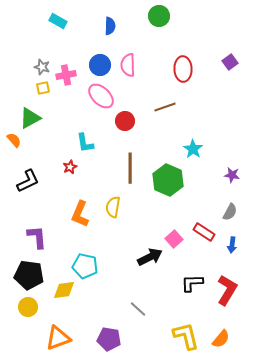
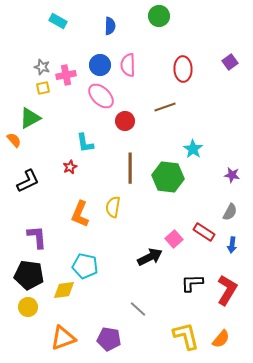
green hexagon at (168, 180): moved 3 px up; rotated 16 degrees counterclockwise
orange triangle at (58, 338): moved 5 px right
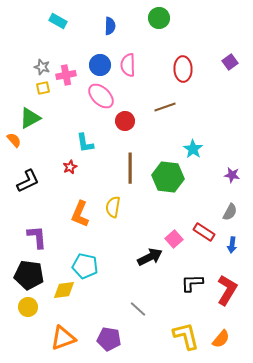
green circle at (159, 16): moved 2 px down
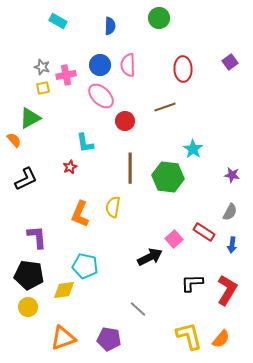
black L-shape at (28, 181): moved 2 px left, 2 px up
yellow L-shape at (186, 336): moved 3 px right
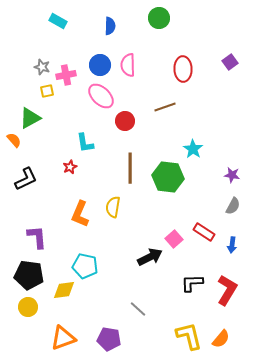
yellow square at (43, 88): moved 4 px right, 3 px down
gray semicircle at (230, 212): moved 3 px right, 6 px up
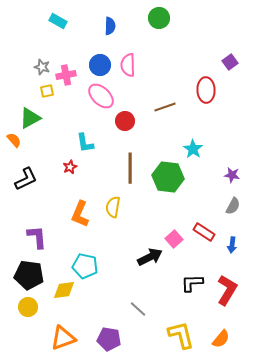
red ellipse at (183, 69): moved 23 px right, 21 px down
yellow L-shape at (189, 336): moved 8 px left, 1 px up
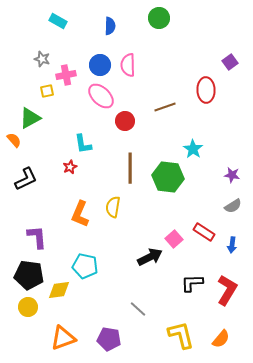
gray star at (42, 67): moved 8 px up
cyan L-shape at (85, 143): moved 2 px left, 1 px down
gray semicircle at (233, 206): rotated 30 degrees clockwise
yellow diamond at (64, 290): moved 5 px left
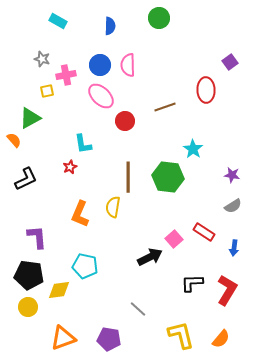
brown line at (130, 168): moved 2 px left, 9 px down
blue arrow at (232, 245): moved 2 px right, 3 px down
